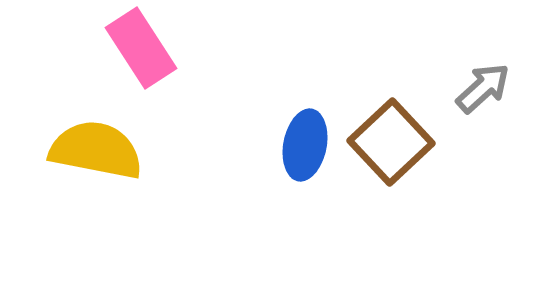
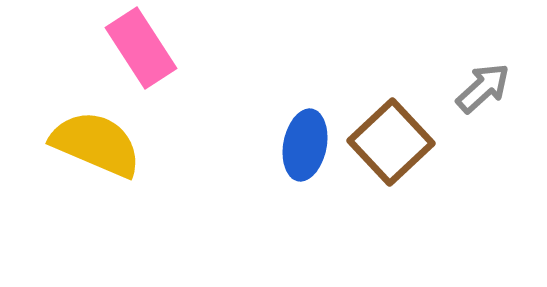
yellow semicircle: moved 6 px up; rotated 12 degrees clockwise
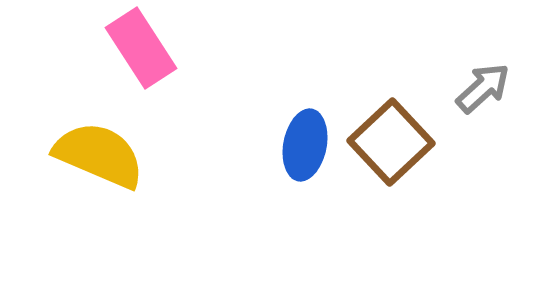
yellow semicircle: moved 3 px right, 11 px down
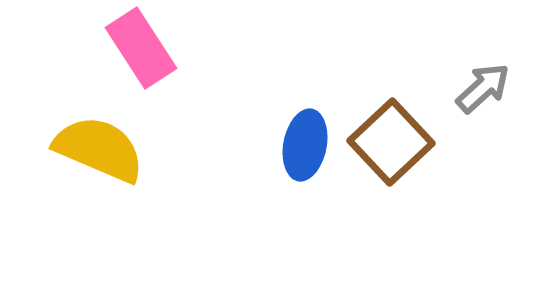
yellow semicircle: moved 6 px up
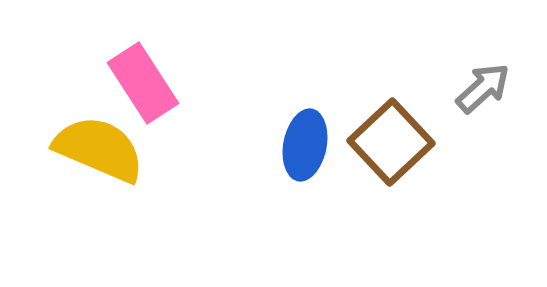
pink rectangle: moved 2 px right, 35 px down
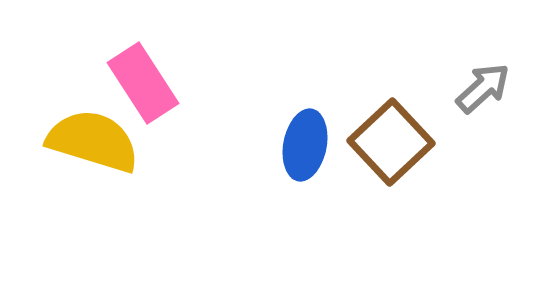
yellow semicircle: moved 6 px left, 8 px up; rotated 6 degrees counterclockwise
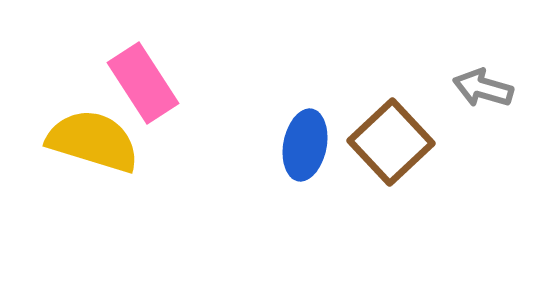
gray arrow: rotated 122 degrees counterclockwise
